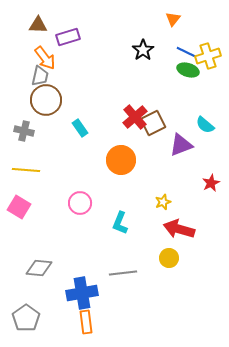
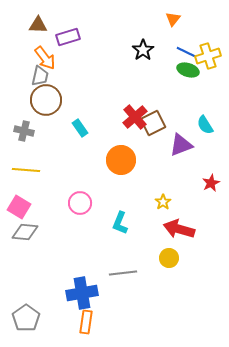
cyan semicircle: rotated 18 degrees clockwise
yellow star: rotated 14 degrees counterclockwise
gray diamond: moved 14 px left, 36 px up
orange rectangle: rotated 15 degrees clockwise
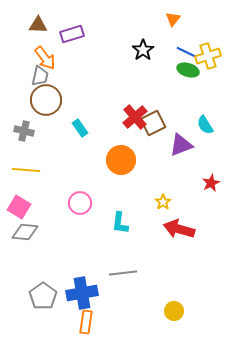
purple rectangle: moved 4 px right, 3 px up
cyan L-shape: rotated 15 degrees counterclockwise
yellow circle: moved 5 px right, 53 px down
gray pentagon: moved 17 px right, 22 px up
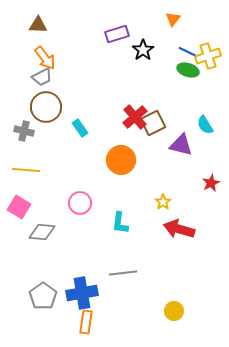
purple rectangle: moved 45 px right
blue line: moved 2 px right
gray trapezoid: moved 2 px right, 1 px down; rotated 50 degrees clockwise
brown circle: moved 7 px down
purple triangle: rotated 35 degrees clockwise
gray diamond: moved 17 px right
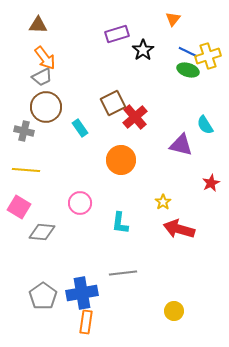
brown square: moved 40 px left, 20 px up
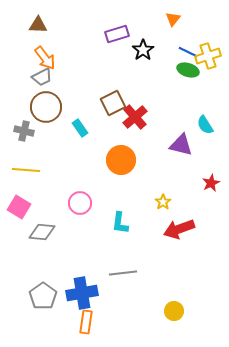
red arrow: rotated 36 degrees counterclockwise
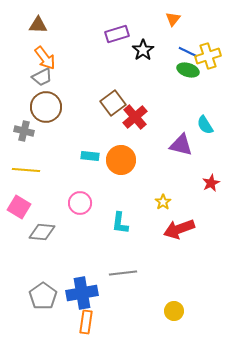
brown square: rotated 10 degrees counterclockwise
cyan rectangle: moved 10 px right, 28 px down; rotated 48 degrees counterclockwise
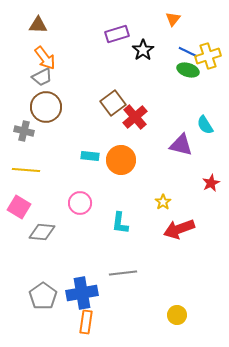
yellow circle: moved 3 px right, 4 px down
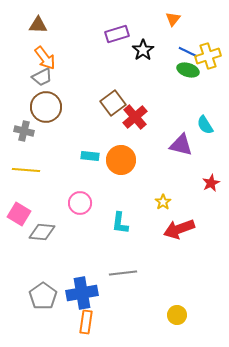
pink square: moved 7 px down
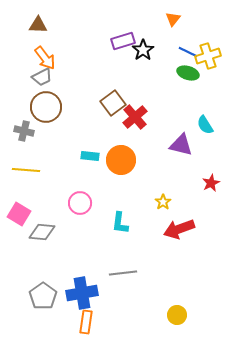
purple rectangle: moved 6 px right, 7 px down
green ellipse: moved 3 px down
